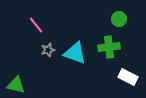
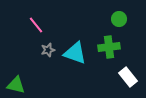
white rectangle: rotated 24 degrees clockwise
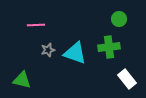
pink line: rotated 54 degrees counterclockwise
white rectangle: moved 1 px left, 2 px down
green triangle: moved 6 px right, 5 px up
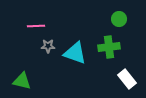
pink line: moved 1 px down
gray star: moved 4 px up; rotated 16 degrees clockwise
green triangle: moved 1 px down
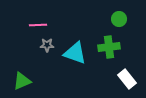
pink line: moved 2 px right, 1 px up
gray star: moved 1 px left, 1 px up
green triangle: rotated 36 degrees counterclockwise
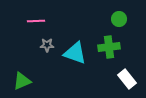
pink line: moved 2 px left, 4 px up
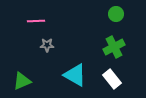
green circle: moved 3 px left, 5 px up
green cross: moved 5 px right; rotated 20 degrees counterclockwise
cyan triangle: moved 22 px down; rotated 10 degrees clockwise
white rectangle: moved 15 px left
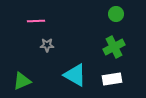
white rectangle: rotated 60 degrees counterclockwise
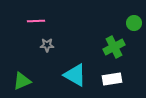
green circle: moved 18 px right, 9 px down
